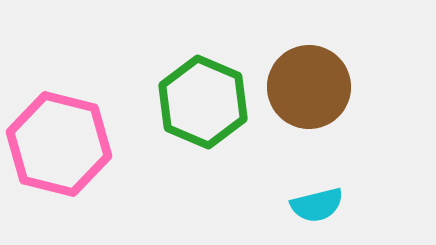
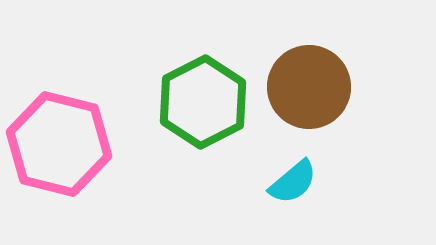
green hexagon: rotated 10 degrees clockwise
cyan semicircle: moved 24 px left, 23 px up; rotated 26 degrees counterclockwise
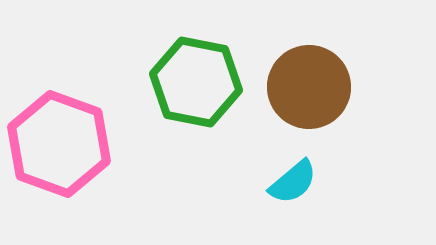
green hexagon: moved 7 px left, 20 px up; rotated 22 degrees counterclockwise
pink hexagon: rotated 6 degrees clockwise
